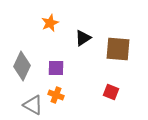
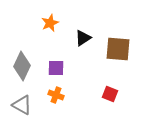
red square: moved 1 px left, 2 px down
gray triangle: moved 11 px left
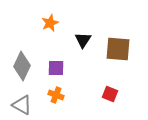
black triangle: moved 2 px down; rotated 24 degrees counterclockwise
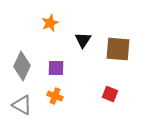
orange cross: moved 1 px left, 1 px down
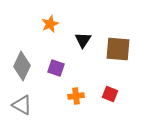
orange star: moved 1 px down
purple square: rotated 18 degrees clockwise
orange cross: moved 21 px right; rotated 28 degrees counterclockwise
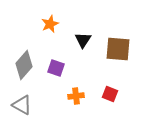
gray diamond: moved 2 px right, 1 px up; rotated 16 degrees clockwise
